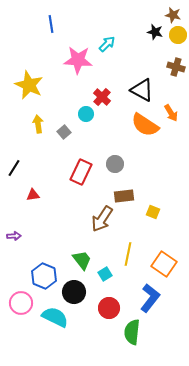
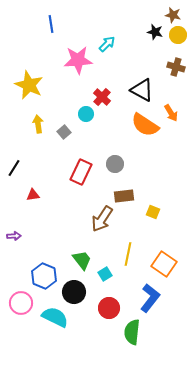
pink star: rotated 8 degrees counterclockwise
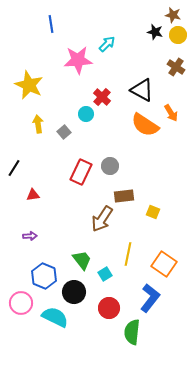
brown cross: rotated 18 degrees clockwise
gray circle: moved 5 px left, 2 px down
purple arrow: moved 16 px right
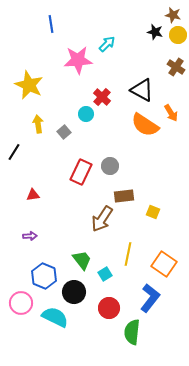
black line: moved 16 px up
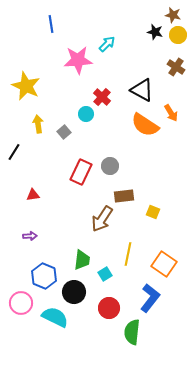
yellow star: moved 3 px left, 1 px down
green trapezoid: rotated 45 degrees clockwise
